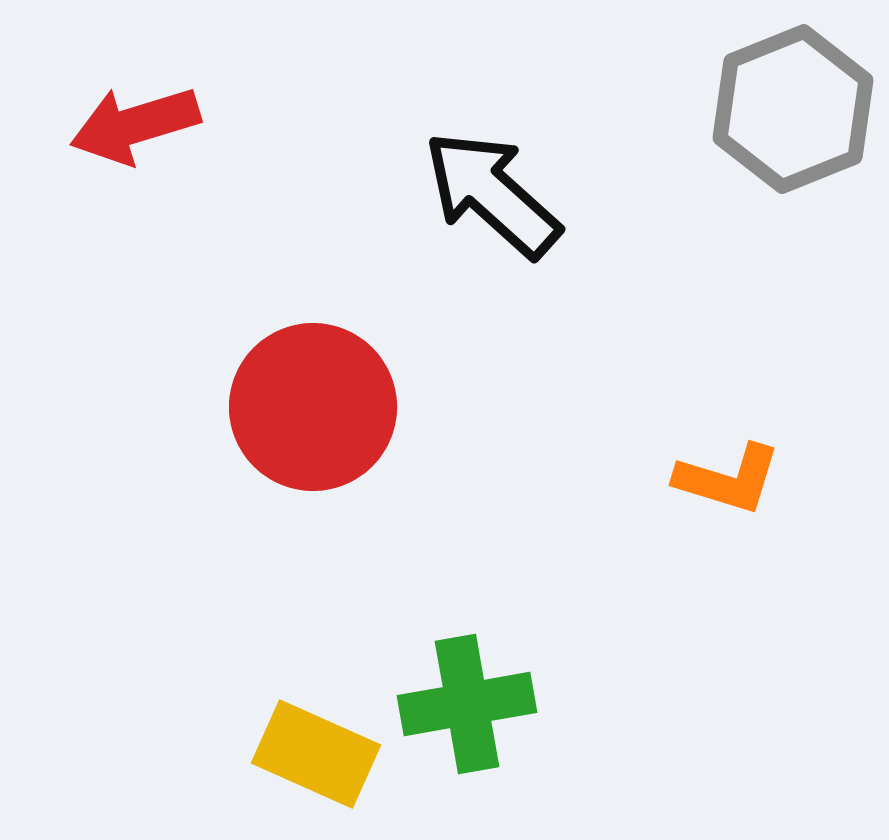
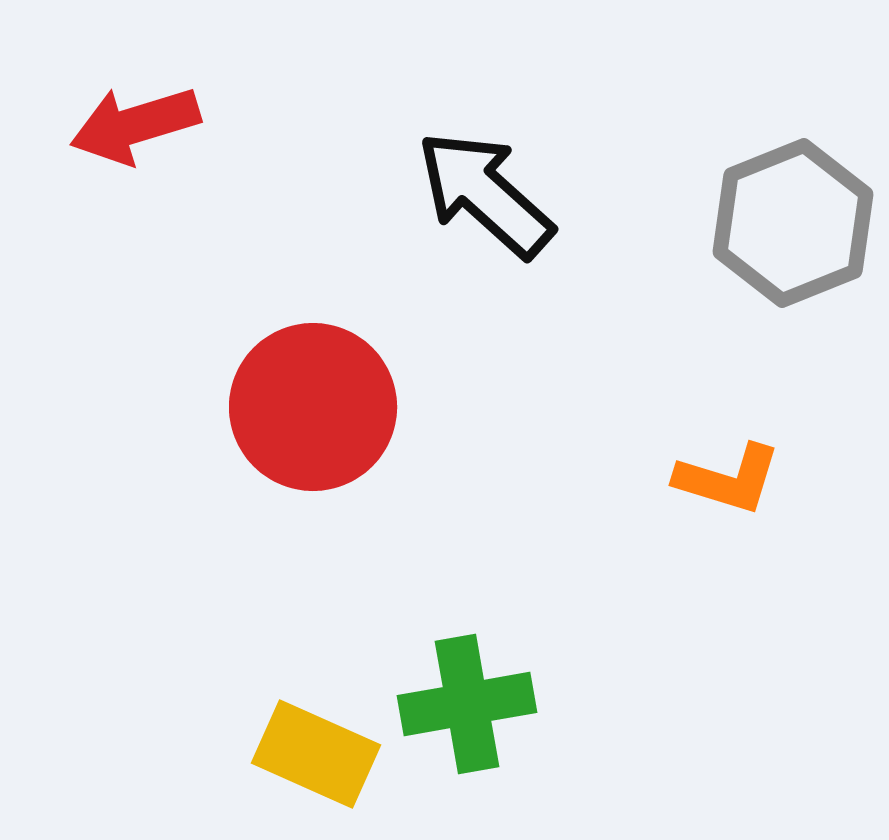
gray hexagon: moved 114 px down
black arrow: moved 7 px left
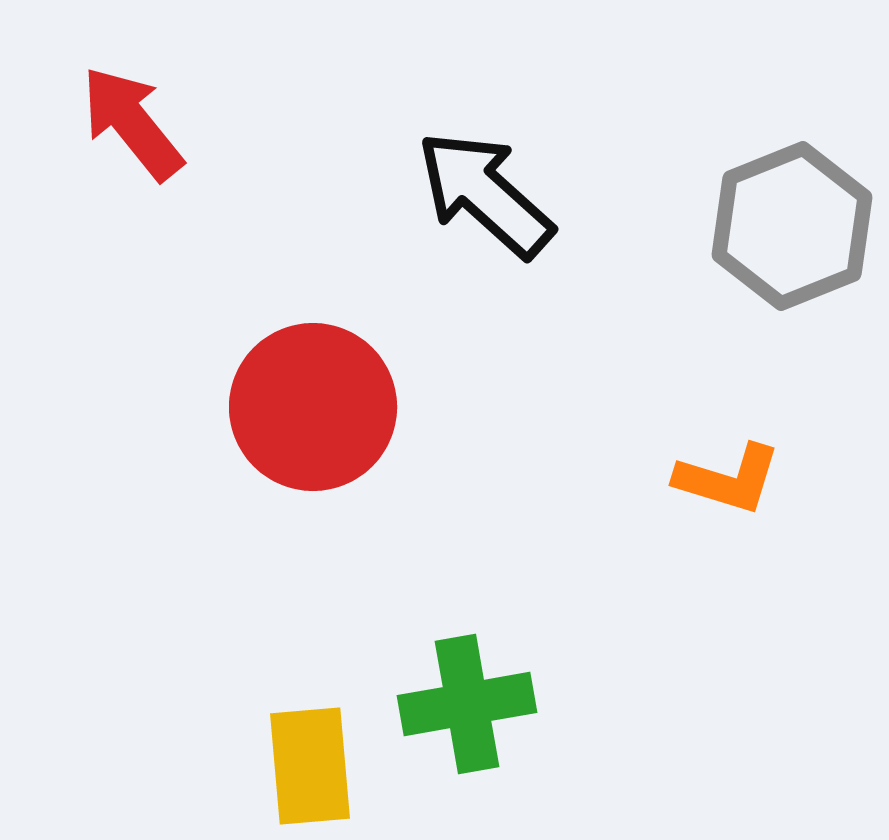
red arrow: moved 3 px left, 2 px up; rotated 68 degrees clockwise
gray hexagon: moved 1 px left, 3 px down
yellow rectangle: moved 6 px left, 12 px down; rotated 61 degrees clockwise
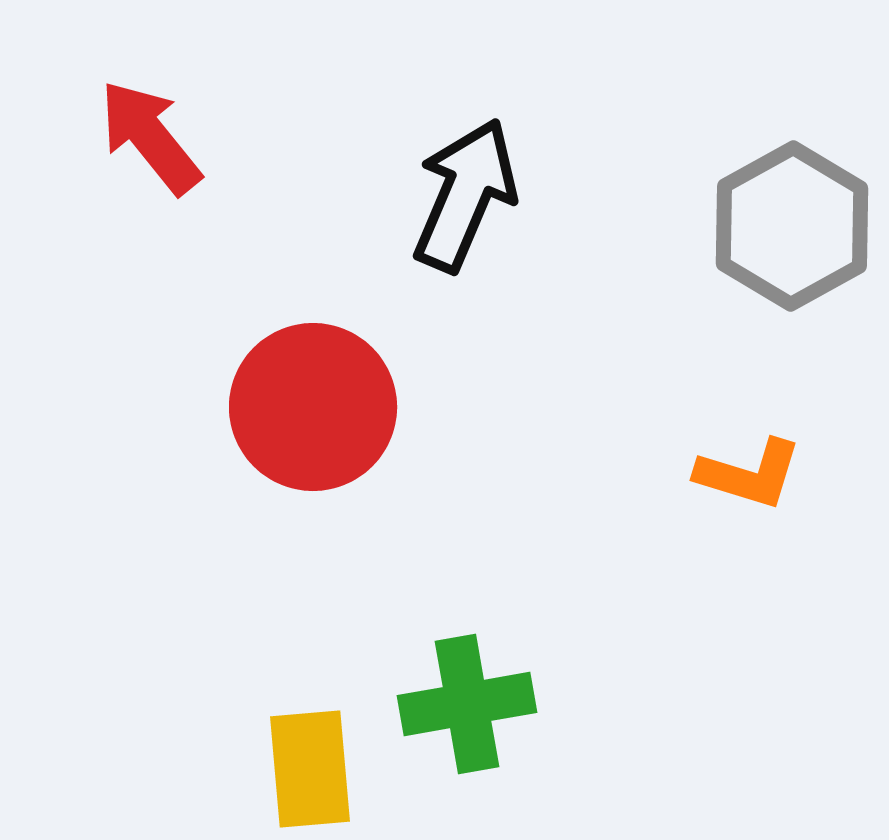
red arrow: moved 18 px right, 14 px down
black arrow: moved 20 px left, 1 px down; rotated 71 degrees clockwise
gray hexagon: rotated 7 degrees counterclockwise
orange L-shape: moved 21 px right, 5 px up
yellow rectangle: moved 3 px down
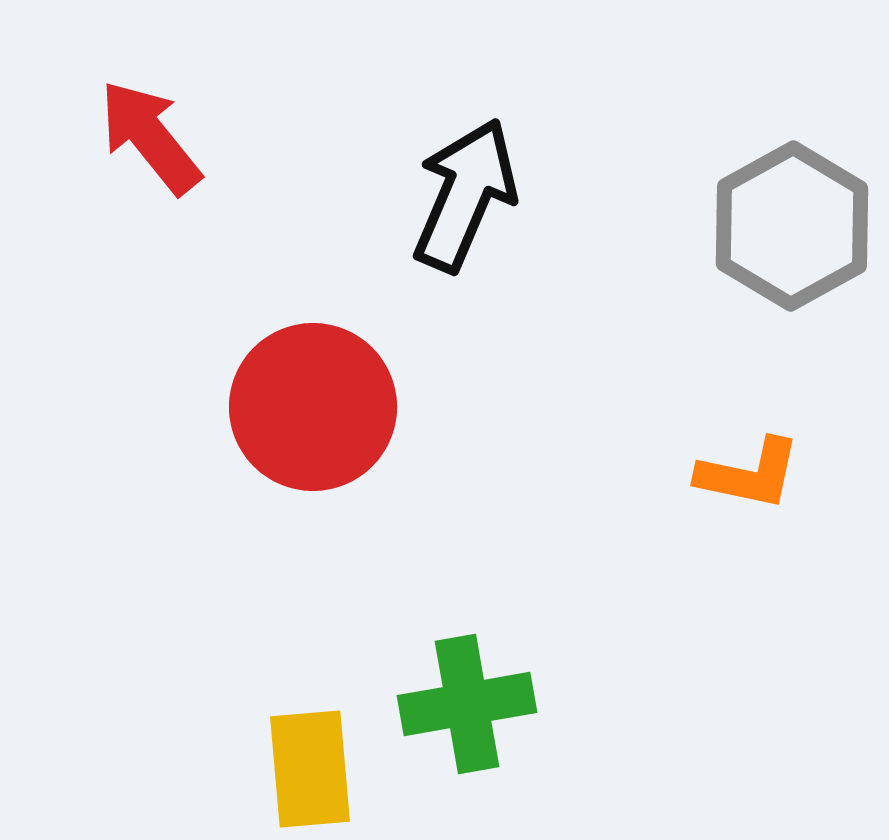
orange L-shape: rotated 5 degrees counterclockwise
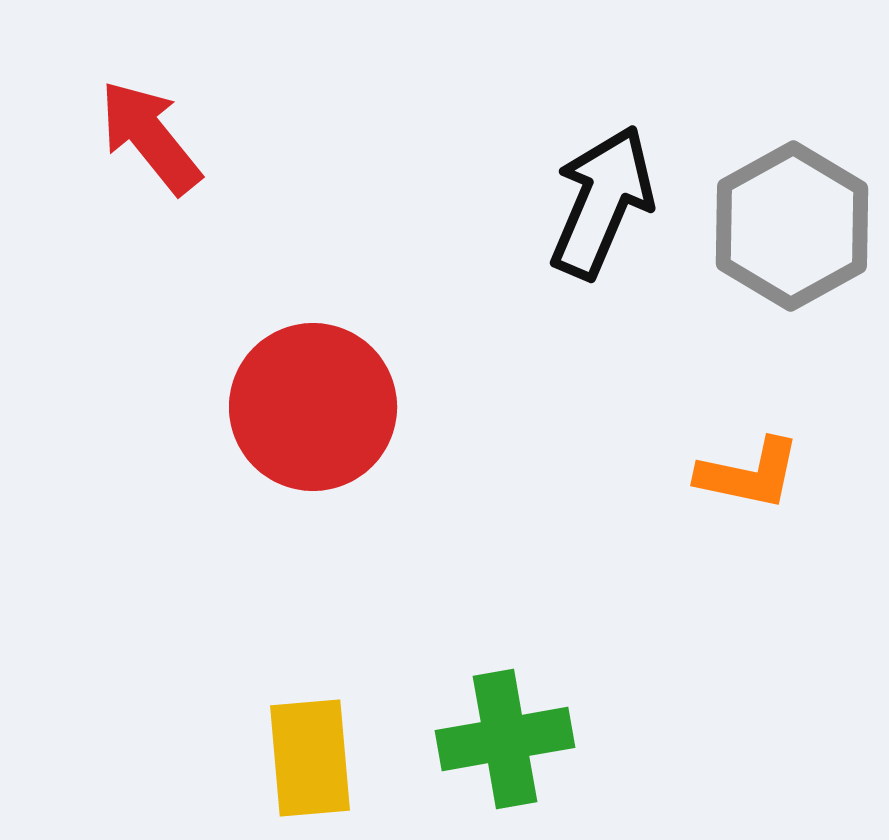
black arrow: moved 137 px right, 7 px down
green cross: moved 38 px right, 35 px down
yellow rectangle: moved 11 px up
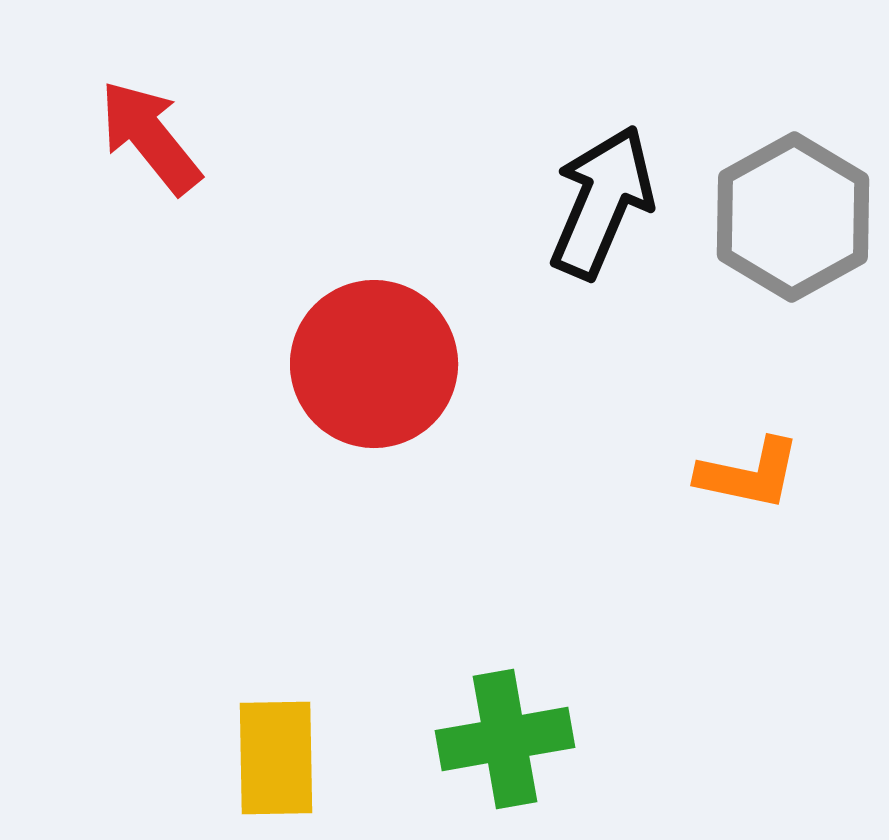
gray hexagon: moved 1 px right, 9 px up
red circle: moved 61 px right, 43 px up
yellow rectangle: moved 34 px left; rotated 4 degrees clockwise
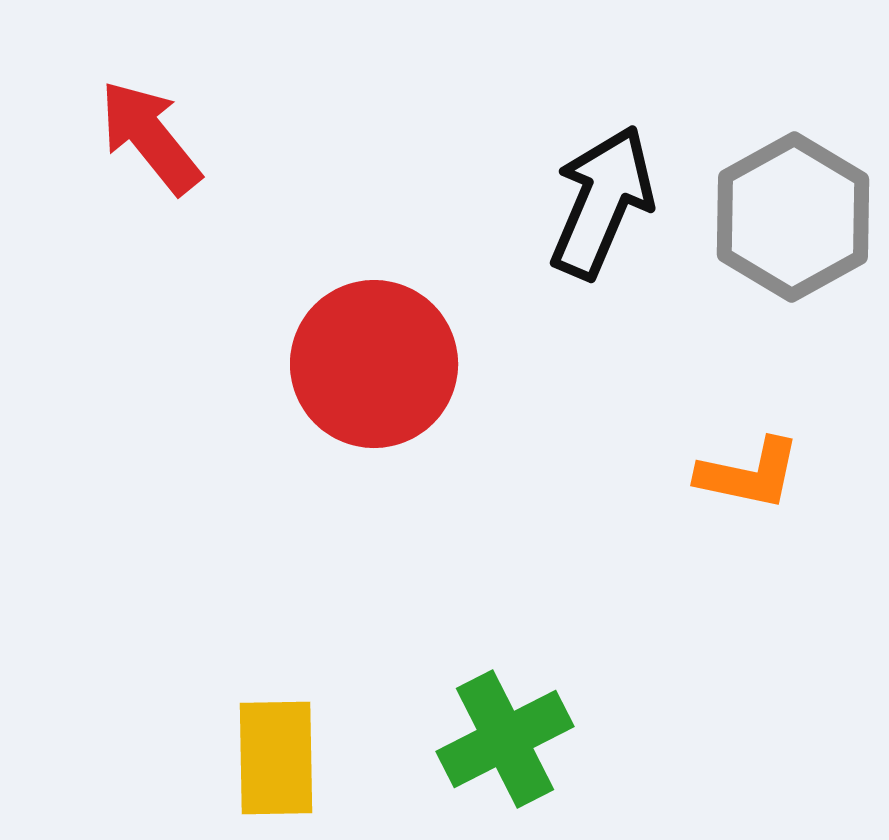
green cross: rotated 17 degrees counterclockwise
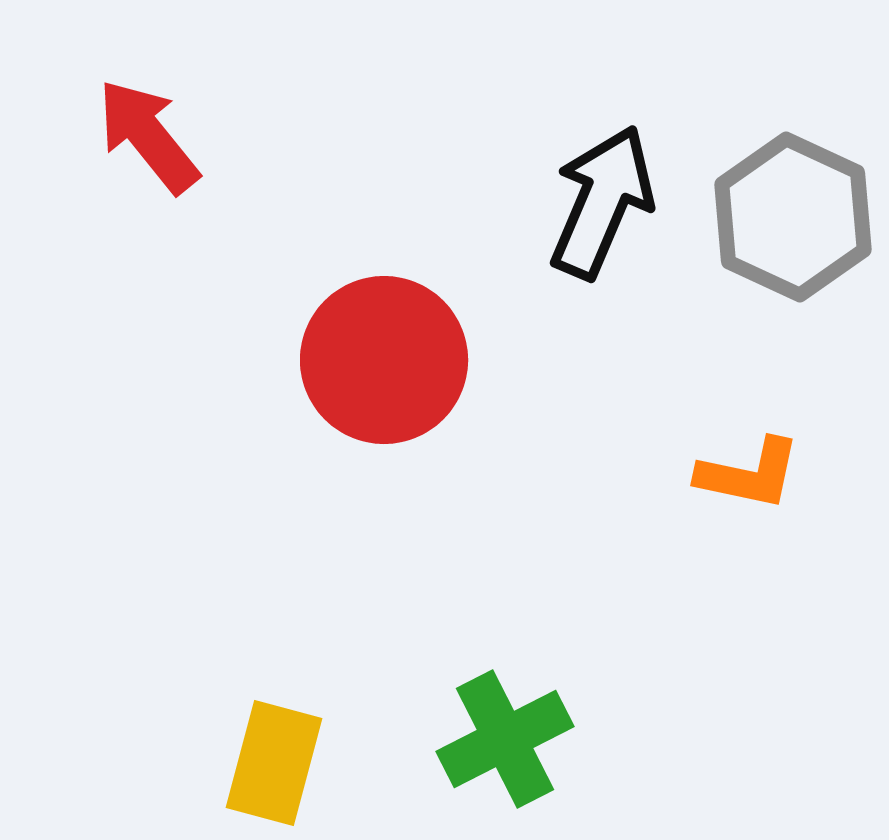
red arrow: moved 2 px left, 1 px up
gray hexagon: rotated 6 degrees counterclockwise
red circle: moved 10 px right, 4 px up
yellow rectangle: moved 2 px left, 5 px down; rotated 16 degrees clockwise
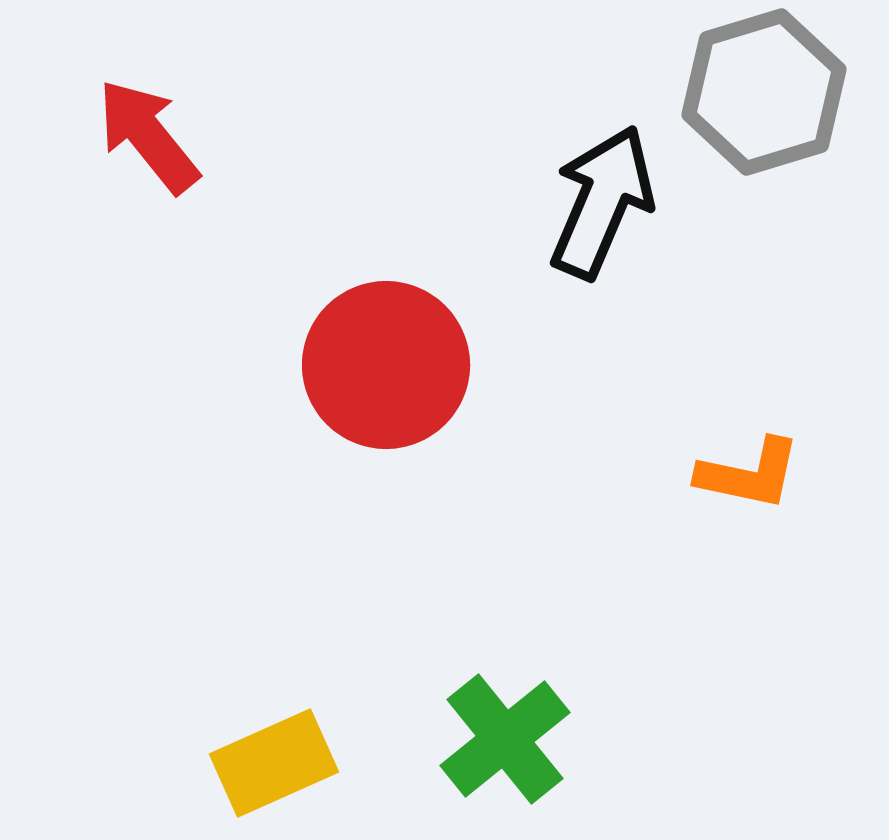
gray hexagon: moved 29 px left, 125 px up; rotated 18 degrees clockwise
red circle: moved 2 px right, 5 px down
green cross: rotated 12 degrees counterclockwise
yellow rectangle: rotated 51 degrees clockwise
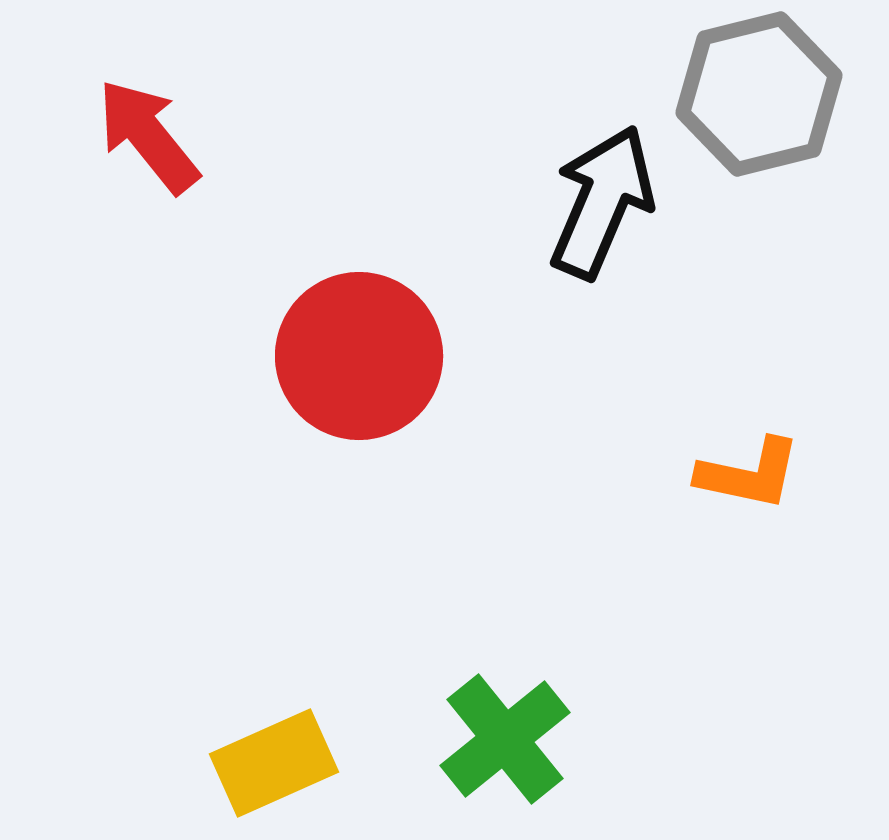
gray hexagon: moved 5 px left, 2 px down; rotated 3 degrees clockwise
red circle: moved 27 px left, 9 px up
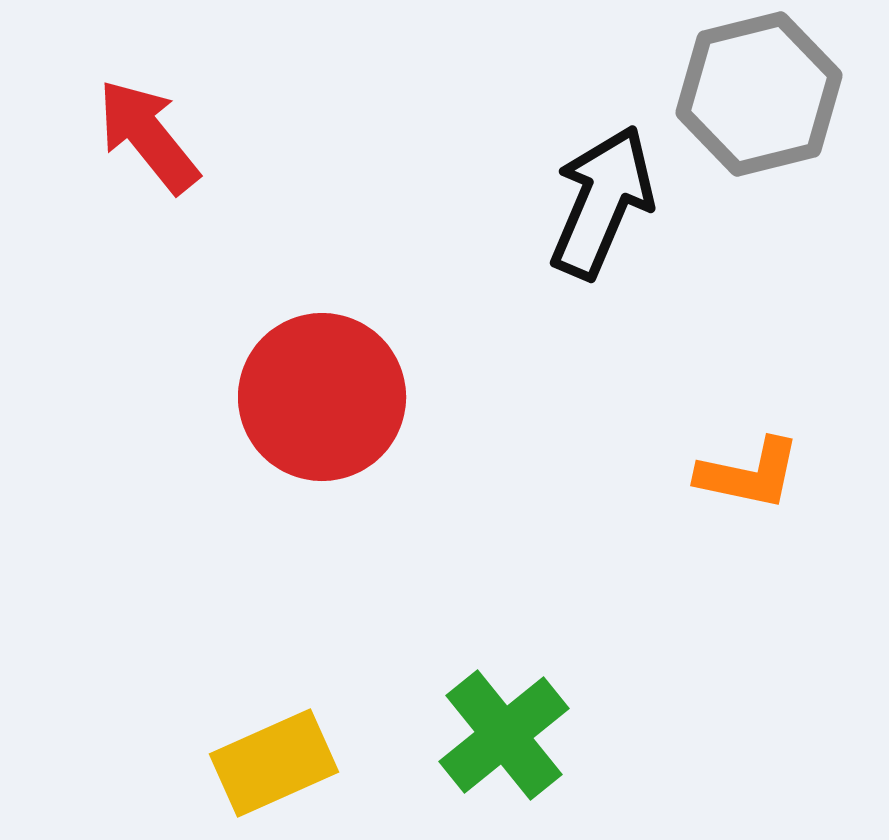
red circle: moved 37 px left, 41 px down
green cross: moved 1 px left, 4 px up
